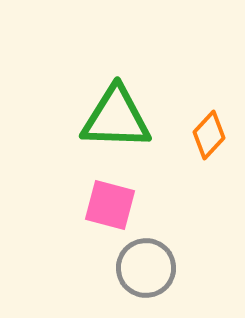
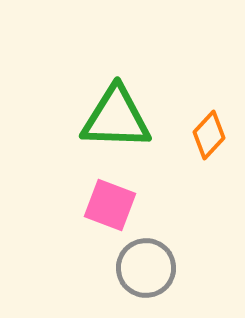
pink square: rotated 6 degrees clockwise
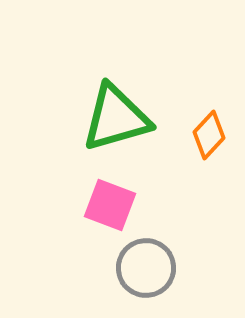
green triangle: rotated 18 degrees counterclockwise
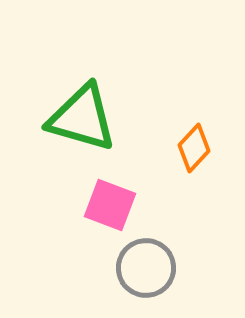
green triangle: moved 34 px left; rotated 32 degrees clockwise
orange diamond: moved 15 px left, 13 px down
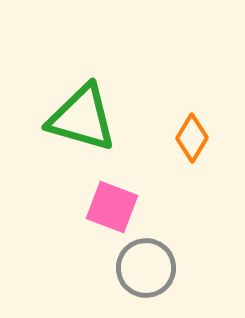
orange diamond: moved 2 px left, 10 px up; rotated 12 degrees counterclockwise
pink square: moved 2 px right, 2 px down
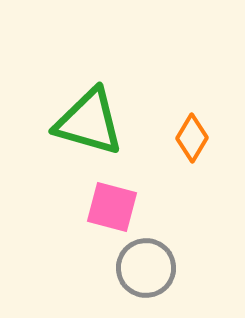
green triangle: moved 7 px right, 4 px down
pink square: rotated 6 degrees counterclockwise
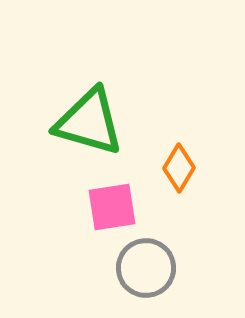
orange diamond: moved 13 px left, 30 px down
pink square: rotated 24 degrees counterclockwise
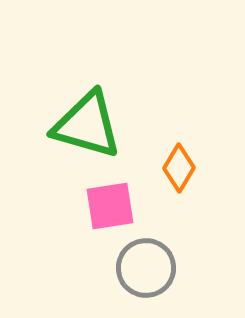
green triangle: moved 2 px left, 3 px down
pink square: moved 2 px left, 1 px up
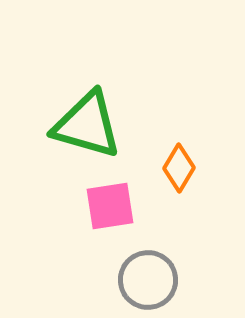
gray circle: moved 2 px right, 12 px down
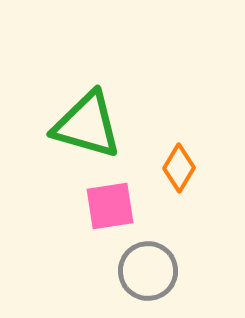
gray circle: moved 9 px up
